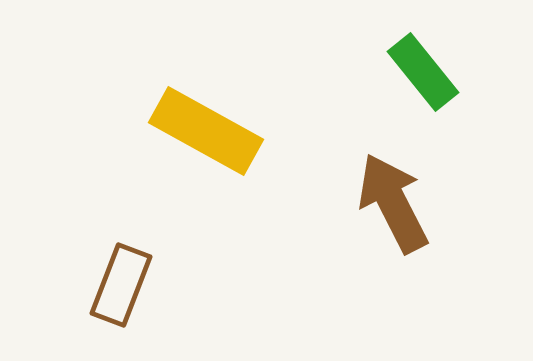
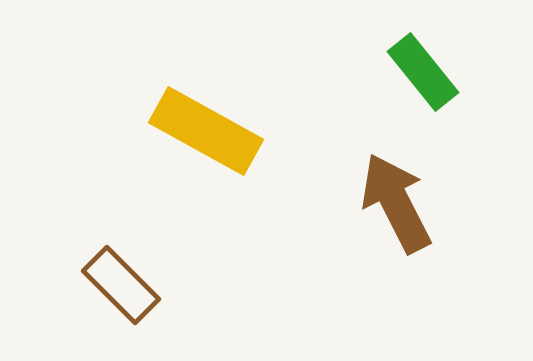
brown arrow: moved 3 px right
brown rectangle: rotated 66 degrees counterclockwise
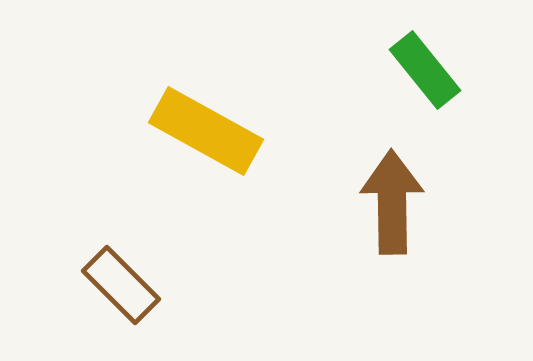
green rectangle: moved 2 px right, 2 px up
brown arrow: moved 4 px left, 1 px up; rotated 26 degrees clockwise
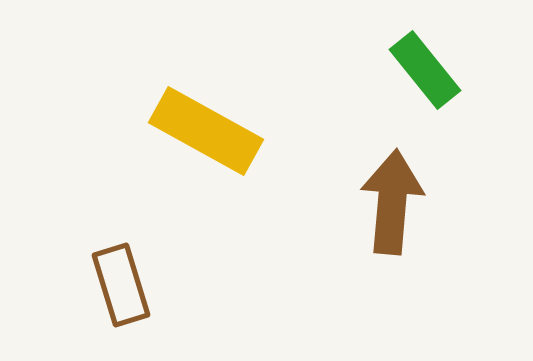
brown arrow: rotated 6 degrees clockwise
brown rectangle: rotated 28 degrees clockwise
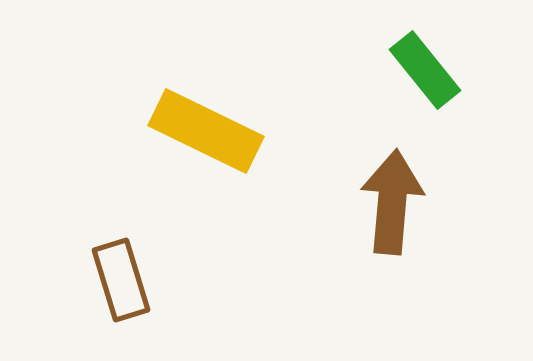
yellow rectangle: rotated 3 degrees counterclockwise
brown rectangle: moved 5 px up
